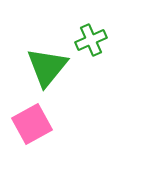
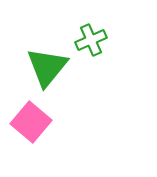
pink square: moved 1 px left, 2 px up; rotated 21 degrees counterclockwise
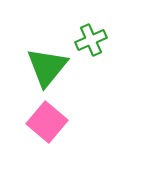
pink square: moved 16 px right
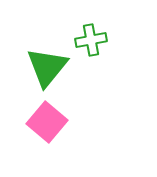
green cross: rotated 12 degrees clockwise
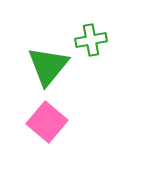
green triangle: moved 1 px right, 1 px up
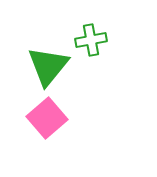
pink square: moved 4 px up; rotated 9 degrees clockwise
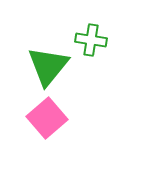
green cross: rotated 20 degrees clockwise
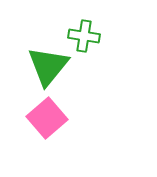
green cross: moved 7 px left, 4 px up
